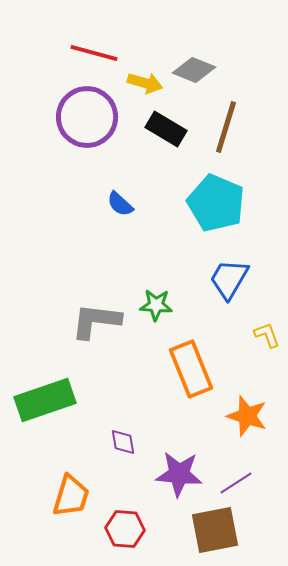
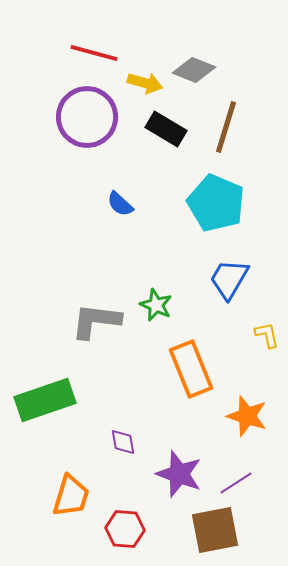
green star: rotated 20 degrees clockwise
yellow L-shape: rotated 8 degrees clockwise
purple star: rotated 15 degrees clockwise
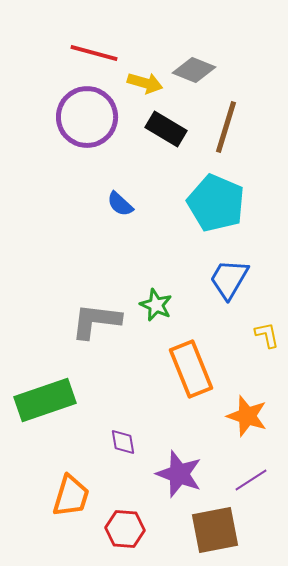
purple line: moved 15 px right, 3 px up
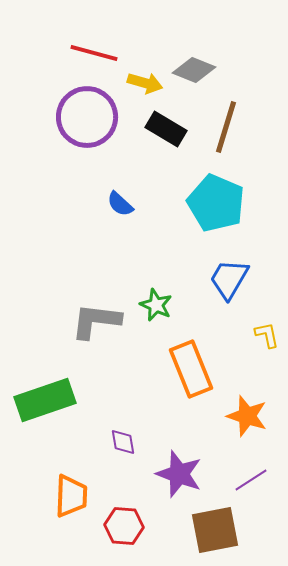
orange trapezoid: rotated 15 degrees counterclockwise
red hexagon: moved 1 px left, 3 px up
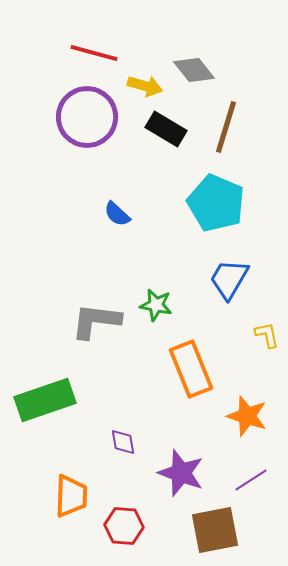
gray diamond: rotated 30 degrees clockwise
yellow arrow: moved 3 px down
blue semicircle: moved 3 px left, 10 px down
green star: rotated 12 degrees counterclockwise
purple star: moved 2 px right, 1 px up
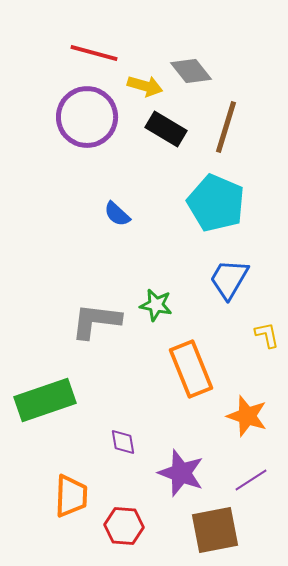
gray diamond: moved 3 px left, 1 px down
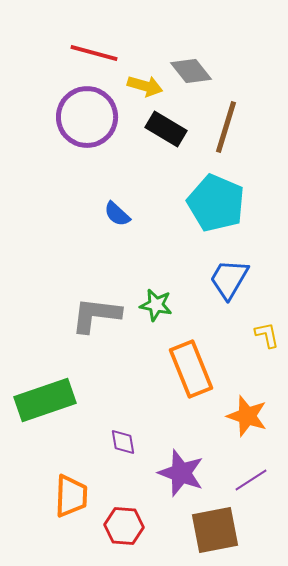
gray L-shape: moved 6 px up
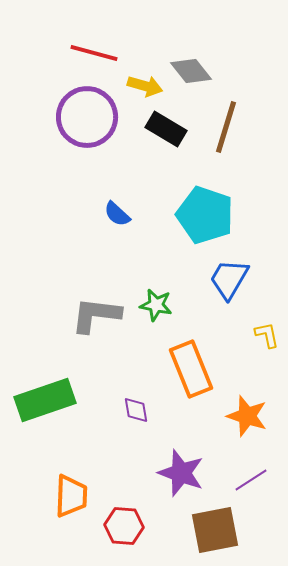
cyan pentagon: moved 11 px left, 12 px down; rotated 4 degrees counterclockwise
purple diamond: moved 13 px right, 32 px up
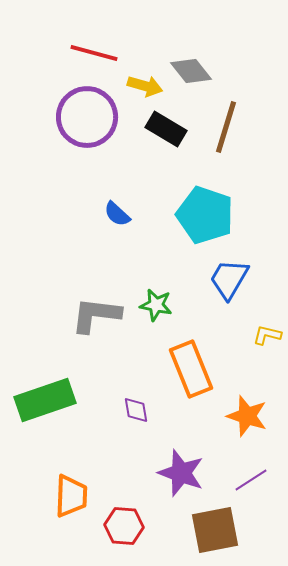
yellow L-shape: rotated 64 degrees counterclockwise
